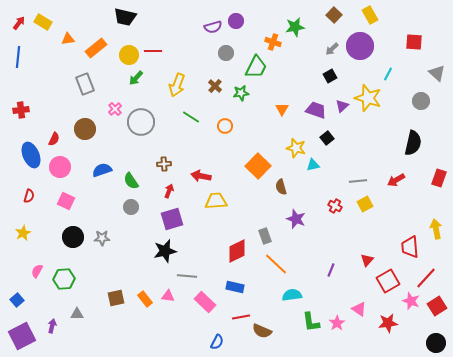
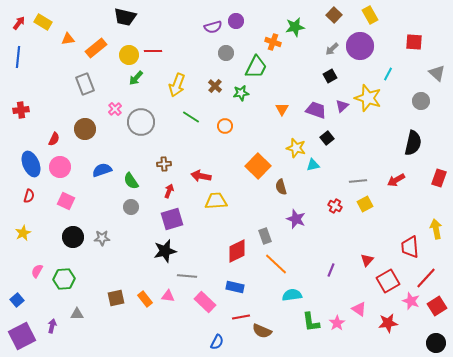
blue ellipse at (31, 155): moved 9 px down
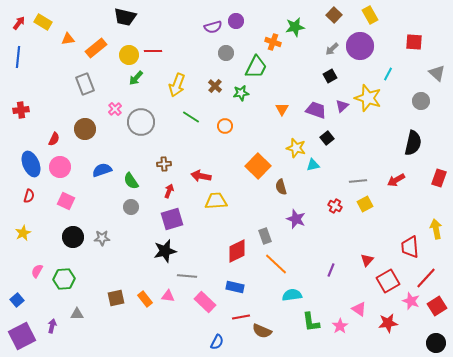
pink star at (337, 323): moved 3 px right, 3 px down
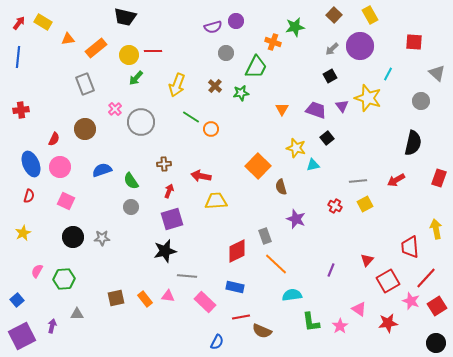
purple triangle at (342, 106): rotated 24 degrees counterclockwise
orange circle at (225, 126): moved 14 px left, 3 px down
